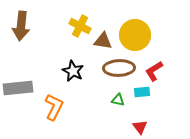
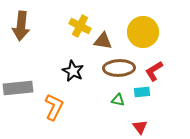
yellow circle: moved 8 px right, 3 px up
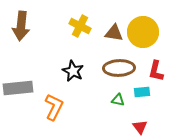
brown triangle: moved 11 px right, 8 px up
red L-shape: moved 2 px right; rotated 45 degrees counterclockwise
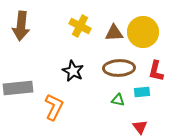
brown triangle: rotated 12 degrees counterclockwise
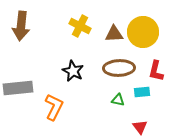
brown triangle: moved 1 px down
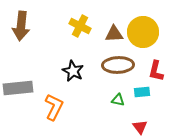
brown ellipse: moved 1 px left, 3 px up
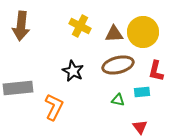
brown ellipse: rotated 12 degrees counterclockwise
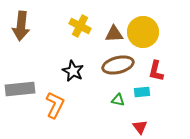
gray rectangle: moved 2 px right, 1 px down
orange L-shape: moved 1 px right, 2 px up
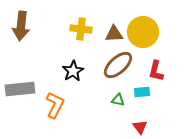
yellow cross: moved 1 px right, 3 px down; rotated 20 degrees counterclockwise
brown ellipse: rotated 28 degrees counterclockwise
black star: rotated 15 degrees clockwise
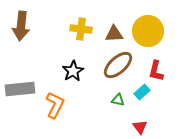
yellow circle: moved 5 px right, 1 px up
cyan rectangle: rotated 35 degrees counterclockwise
